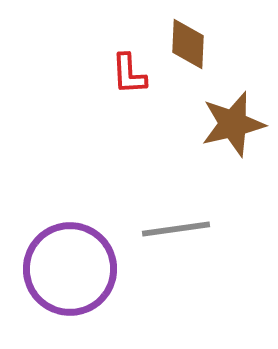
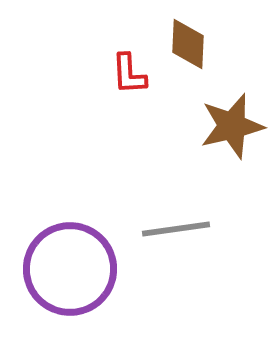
brown star: moved 1 px left, 2 px down
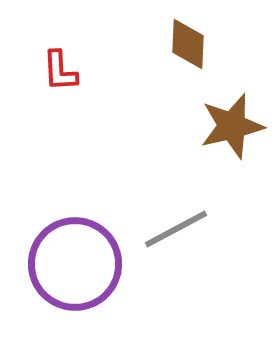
red L-shape: moved 69 px left, 3 px up
gray line: rotated 20 degrees counterclockwise
purple circle: moved 5 px right, 5 px up
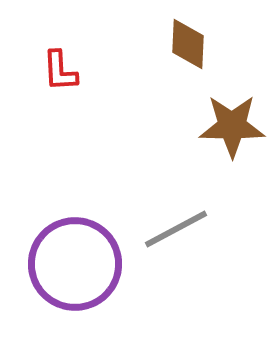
brown star: rotated 14 degrees clockwise
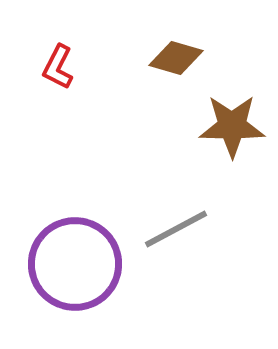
brown diamond: moved 12 px left, 14 px down; rotated 76 degrees counterclockwise
red L-shape: moved 2 px left, 4 px up; rotated 30 degrees clockwise
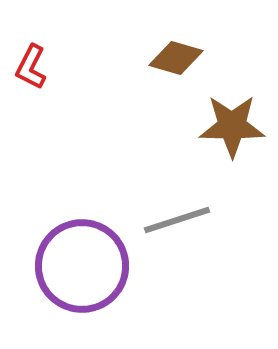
red L-shape: moved 27 px left
gray line: moved 1 px right, 9 px up; rotated 10 degrees clockwise
purple circle: moved 7 px right, 2 px down
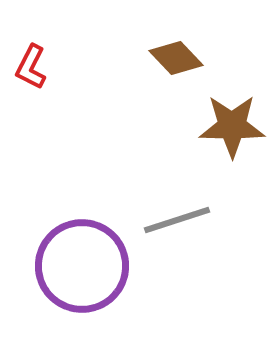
brown diamond: rotated 30 degrees clockwise
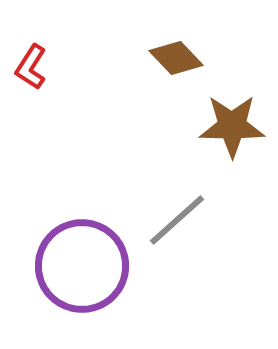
red L-shape: rotated 6 degrees clockwise
gray line: rotated 24 degrees counterclockwise
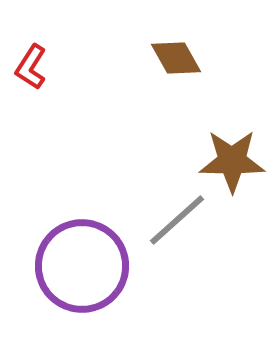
brown diamond: rotated 14 degrees clockwise
brown star: moved 35 px down
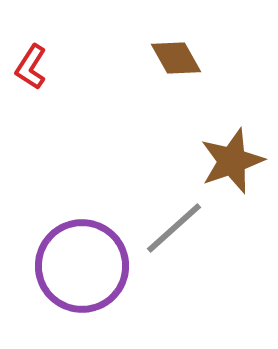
brown star: rotated 20 degrees counterclockwise
gray line: moved 3 px left, 8 px down
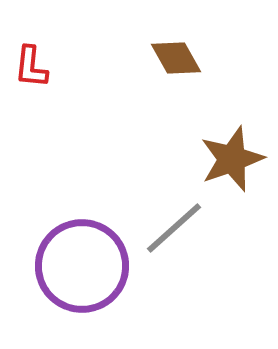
red L-shape: rotated 27 degrees counterclockwise
brown star: moved 2 px up
